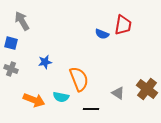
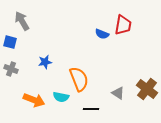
blue square: moved 1 px left, 1 px up
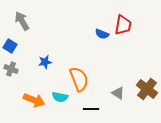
blue square: moved 4 px down; rotated 16 degrees clockwise
cyan semicircle: moved 1 px left
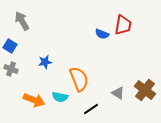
brown cross: moved 2 px left, 1 px down
black line: rotated 35 degrees counterclockwise
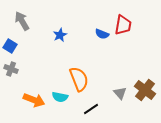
blue star: moved 15 px right, 27 px up; rotated 16 degrees counterclockwise
gray triangle: moved 2 px right; rotated 16 degrees clockwise
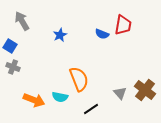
gray cross: moved 2 px right, 2 px up
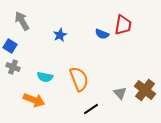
cyan semicircle: moved 15 px left, 20 px up
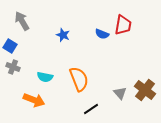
blue star: moved 3 px right; rotated 24 degrees counterclockwise
